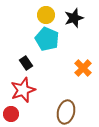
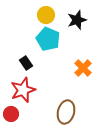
black star: moved 3 px right, 2 px down
cyan pentagon: moved 1 px right
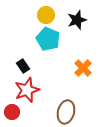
black rectangle: moved 3 px left, 3 px down
red star: moved 4 px right
red circle: moved 1 px right, 2 px up
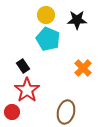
black star: rotated 18 degrees clockwise
red star: rotated 15 degrees counterclockwise
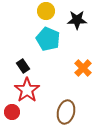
yellow circle: moved 4 px up
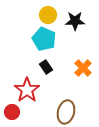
yellow circle: moved 2 px right, 4 px down
black star: moved 2 px left, 1 px down
cyan pentagon: moved 4 px left
black rectangle: moved 23 px right, 1 px down
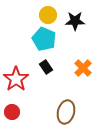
red star: moved 11 px left, 11 px up
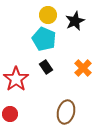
black star: rotated 24 degrees counterclockwise
red circle: moved 2 px left, 2 px down
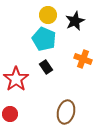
orange cross: moved 9 px up; rotated 24 degrees counterclockwise
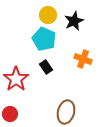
black star: moved 1 px left
